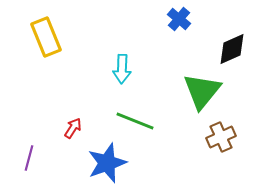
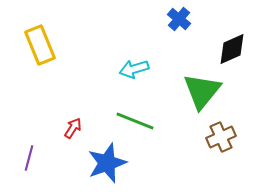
yellow rectangle: moved 6 px left, 8 px down
cyan arrow: moved 12 px right; rotated 72 degrees clockwise
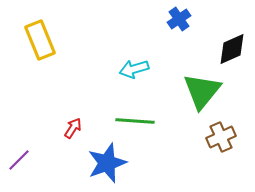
blue cross: rotated 15 degrees clockwise
yellow rectangle: moved 5 px up
green line: rotated 18 degrees counterclockwise
purple line: moved 10 px left, 2 px down; rotated 30 degrees clockwise
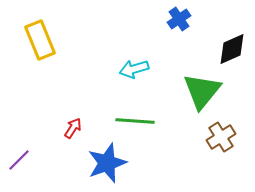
brown cross: rotated 8 degrees counterclockwise
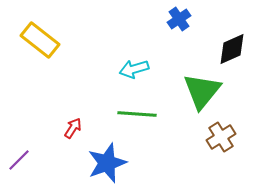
yellow rectangle: rotated 30 degrees counterclockwise
green line: moved 2 px right, 7 px up
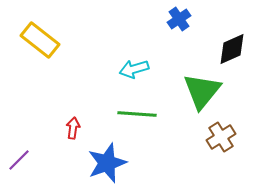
red arrow: rotated 25 degrees counterclockwise
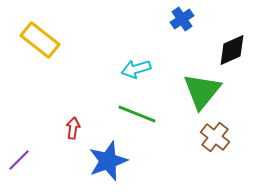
blue cross: moved 3 px right
black diamond: moved 1 px down
cyan arrow: moved 2 px right
green line: rotated 18 degrees clockwise
brown cross: moved 6 px left; rotated 20 degrees counterclockwise
blue star: moved 1 px right, 2 px up
